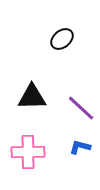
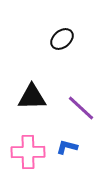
blue L-shape: moved 13 px left
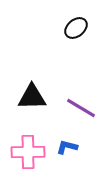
black ellipse: moved 14 px right, 11 px up
purple line: rotated 12 degrees counterclockwise
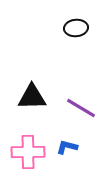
black ellipse: rotated 35 degrees clockwise
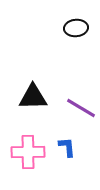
black triangle: moved 1 px right
blue L-shape: rotated 70 degrees clockwise
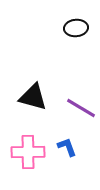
black triangle: rotated 16 degrees clockwise
blue L-shape: rotated 15 degrees counterclockwise
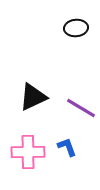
black triangle: rotated 40 degrees counterclockwise
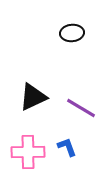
black ellipse: moved 4 px left, 5 px down
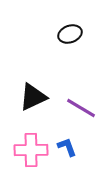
black ellipse: moved 2 px left, 1 px down; rotated 15 degrees counterclockwise
pink cross: moved 3 px right, 2 px up
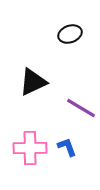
black triangle: moved 15 px up
pink cross: moved 1 px left, 2 px up
